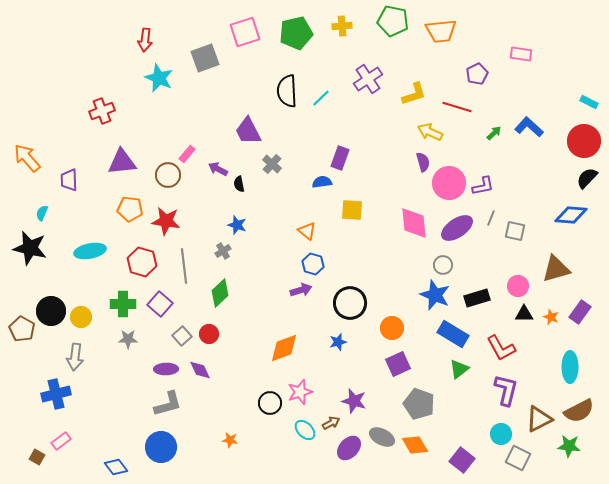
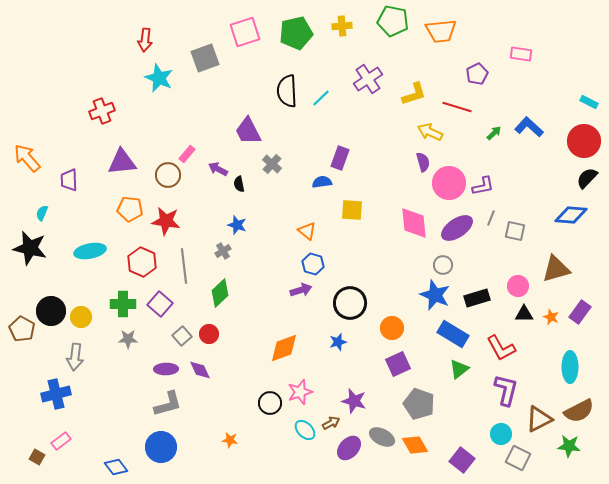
red hexagon at (142, 262): rotated 8 degrees clockwise
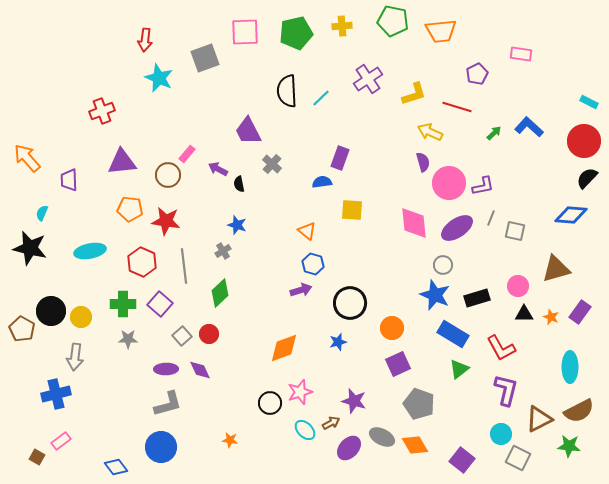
pink square at (245, 32): rotated 16 degrees clockwise
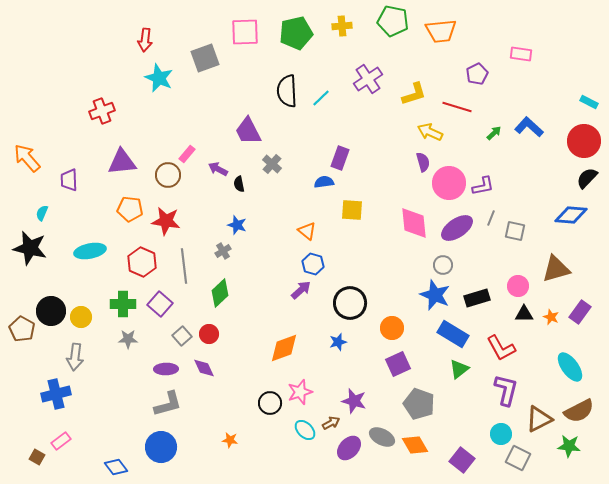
blue semicircle at (322, 182): moved 2 px right
purple arrow at (301, 290): rotated 25 degrees counterclockwise
cyan ellipse at (570, 367): rotated 36 degrees counterclockwise
purple diamond at (200, 370): moved 4 px right, 2 px up
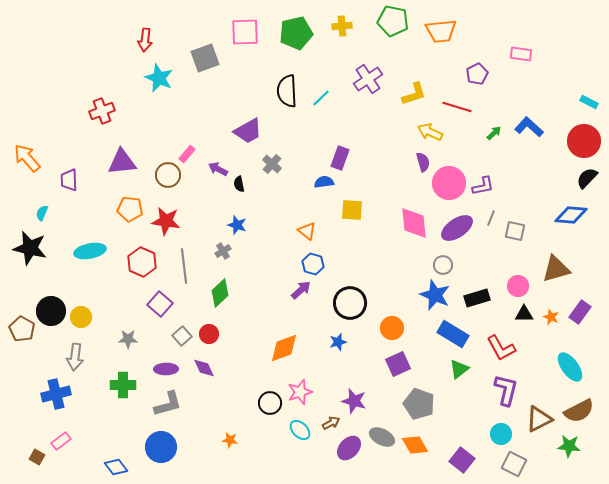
purple trapezoid at (248, 131): rotated 92 degrees counterclockwise
green cross at (123, 304): moved 81 px down
cyan ellipse at (305, 430): moved 5 px left
gray square at (518, 458): moved 4 px left, 6 px down
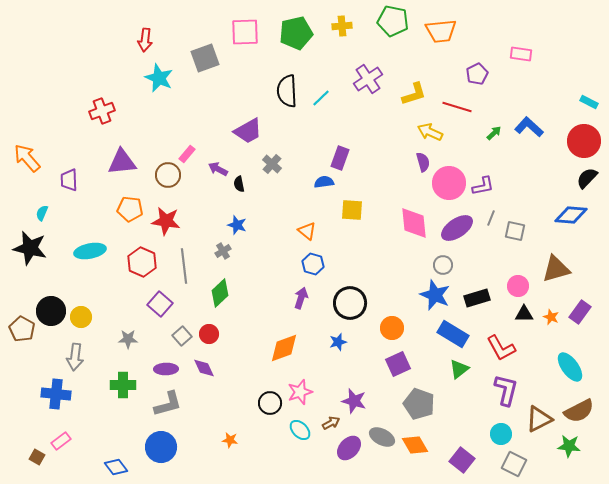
purple arrow at (301, 290): moved 8 px down; rotated 30 degrees counterclockwise
blue cross at (56, 394): rotated 20 degrees clockwise
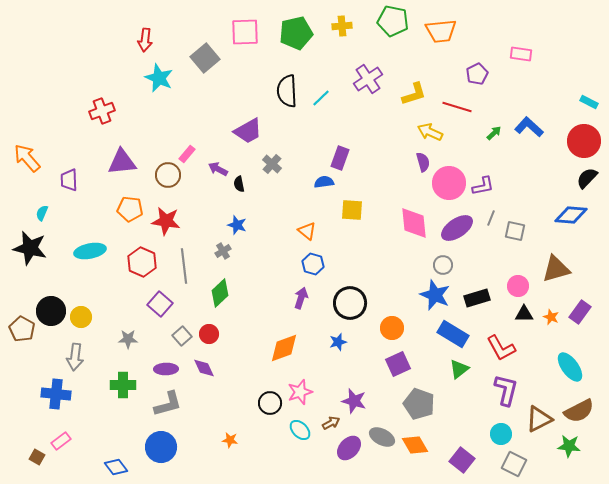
gray square at (205, 58): rotated 20 degrees counterclockwise
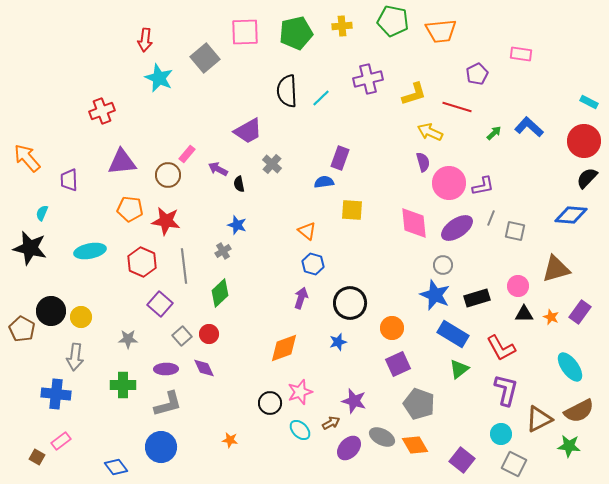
purple cross at (368, 79): rotated 20 degrees clockwise
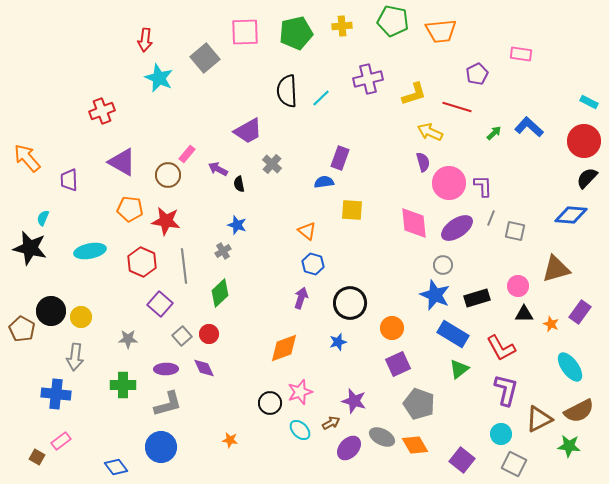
purple triangle at (122, 162): rotated 36 degrees clockwise
purple L-shape at (483, 186): rotated 80 degrees counterclockwise
cyan semicircle at (42, 213): moved 1 px right, 5 px down
orange star at (551, 317): moved 7 px down
